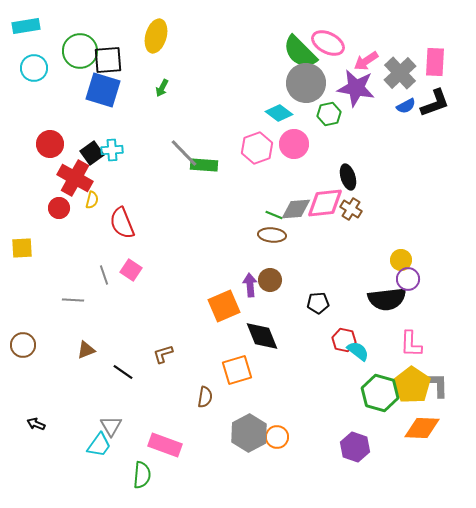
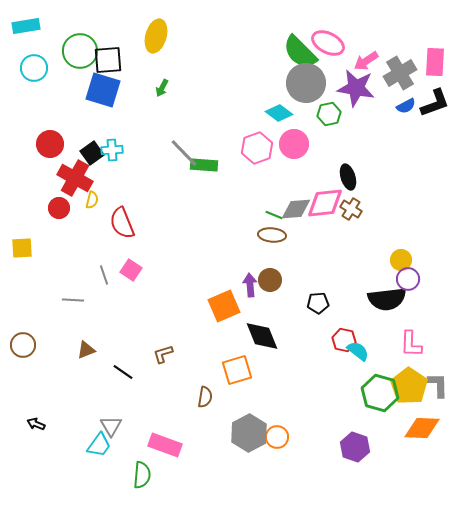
gray cross at (400, 73): rotated 12 degrees clockwise
yellow pentagon at (412, 385): moved 3 px left, 1 px down
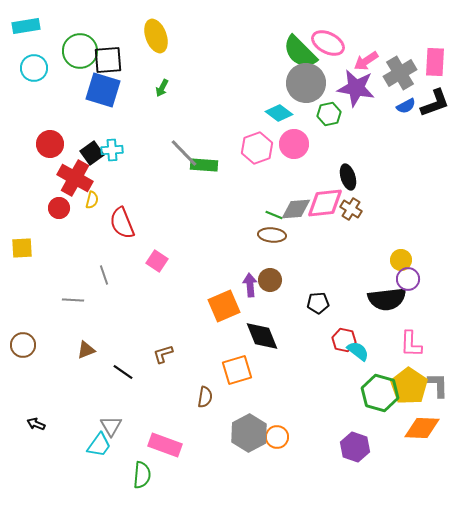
yellow ellipse at (156, 36): rotated 36 degrees counterclockwise
pink square at (131, 270): moved 26 px right, 9 px up
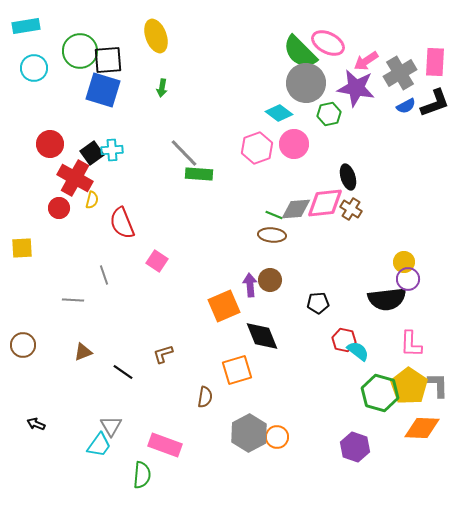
green arrow at (162, 88): rotated 18 degrees counterclockwise
green rectangle at (204, 165): moved 5 px left, 9 px down
yellow circle at (401, 260): moved 3 px right, 2 px down
brown triangle at (86, 350): moved 3 px left, 2 px down
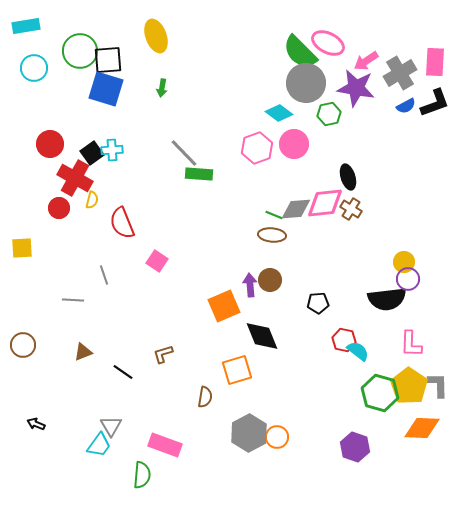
blue square at (103, 90): moved 3 px right, 1 px up
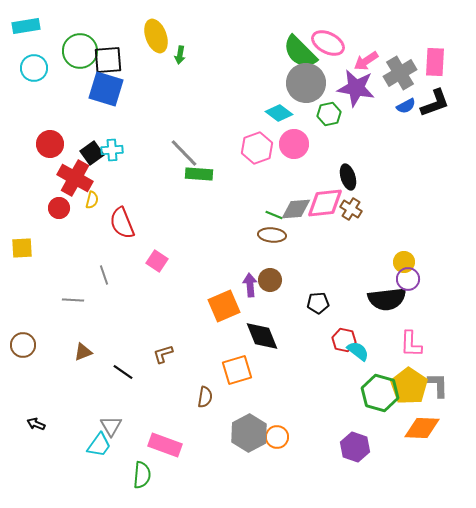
green arrow at (162, 88): moved 18 px right, 33 px up
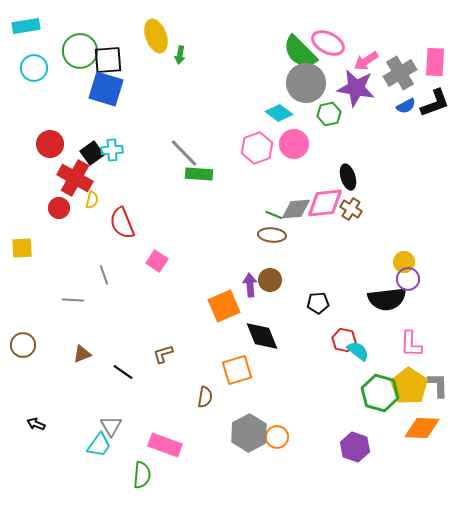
brown triangle at (83, 352): moved 1 px left, 2 px down
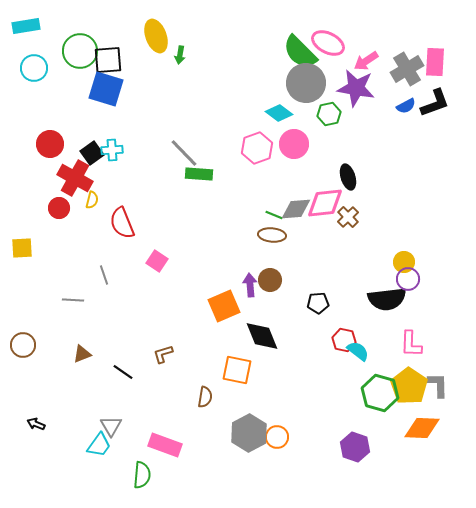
gray cross at (400, 73): moved 7 px right, 4 px up
brown cross at (351, 209): moved 3 px left, 8 px down; rotated 15 degrees clockwise
orange square at (237, 370): rotated 28 degrees clockwise
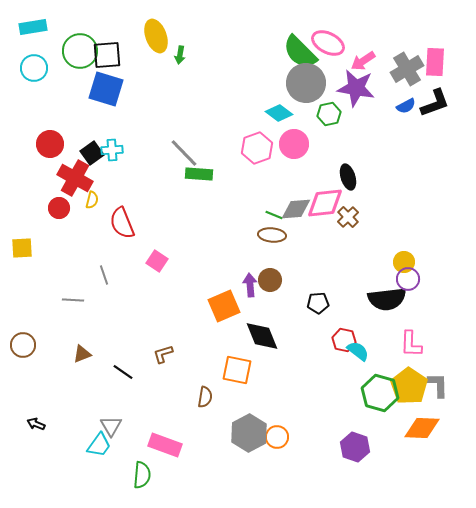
cyan rectangle at (26, 26): moved 7 px right, 1 px down
black square at (108, 60): moved 1 px left, 5 px up
pink arrow at (366, 61): moved 3 px left
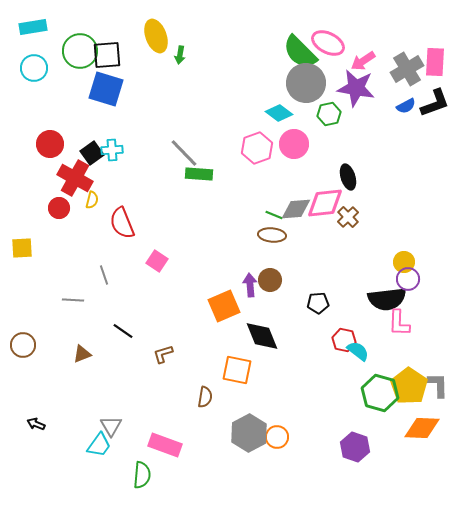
pink L-shape at (411, 344): moved 12 px left, 21 px up
black line at (123, 372): moved 41 px up
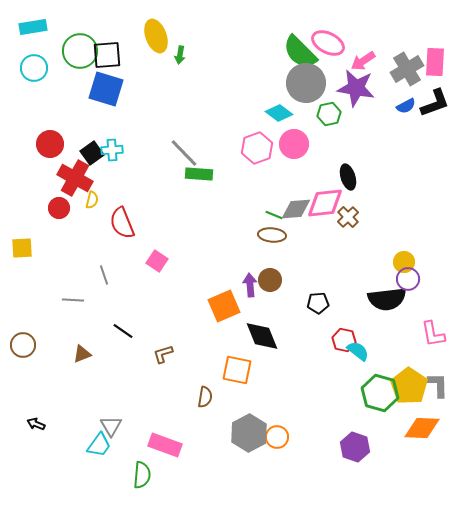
pink L-shape at (399, 323): moved 34 px right, 11 px down; rotated 12 degrees counterclockwise
